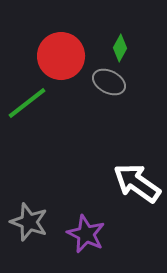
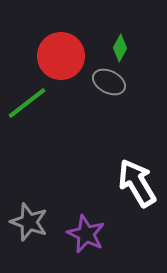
white arrow: rotated 24 degrees clockwise
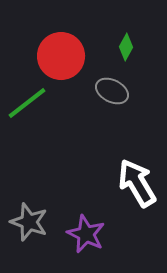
green diamond: moved 6 px right, 1 px up
gray ellipse: moved 3 px right, 9 px down
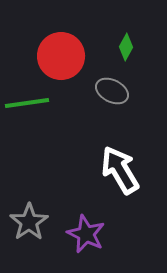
green line: rotated 30 degrees clockwise
white arrow: moved 17 px left, 13 px up
gray star: rotated 18 degrees clockwise
